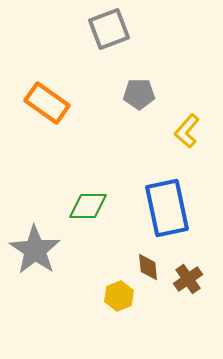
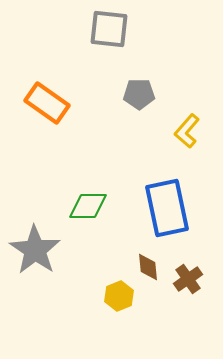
gray square: rotated 27 degrees clockwise
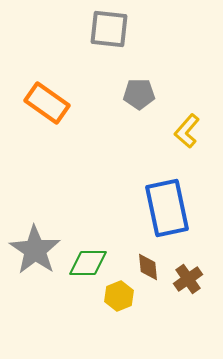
green diamond: moved 57 px down
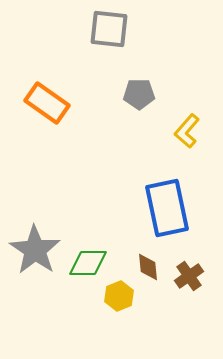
brown cross: moved 1 px right, 3 px up
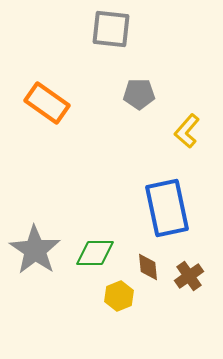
gray square: moved 2 px right
green diamond: moved 7 px right, 10 px up
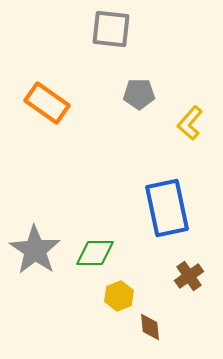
yellow L-shape: moved 3 px right, 8 px up
brown diamond: moved 2 px right, 60 px down
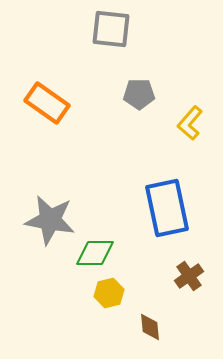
gray star: moved 15 px right, 30 px up; rotated 24 degrees counterclockwise
yellow hexagon: moved 10 px left, 3 px up; rotated 8 degrees clockwise
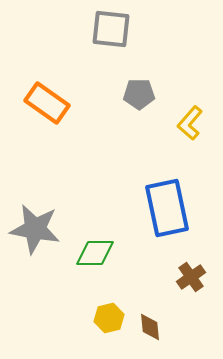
gray star: moved 15 px left, 9 px down
brown cross: moved 2 px right, 1 px down
yellow hexagon: moved 25 px down
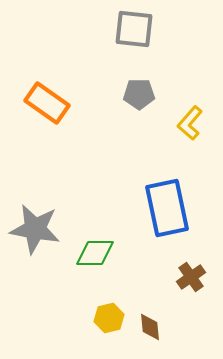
gray square: moved 23 px right
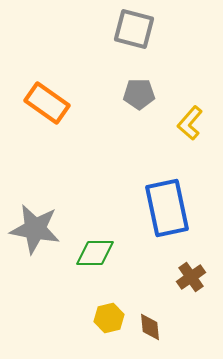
gray square: rotated 9 degrees clockwise
